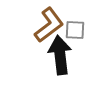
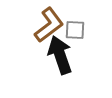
black arrow: rotated 12 degrees counterclockwise
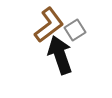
gray square: rotated 35 degrees counterclockwise
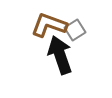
brown L-shape: rotated 123 degrees counterclockwise
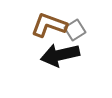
black arrow: rotated 84 degrees counterclockwise
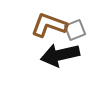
gray square: rotated 10 degrees clockwise
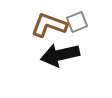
gray square: moved 2 px right, 8 px up
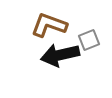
gray square: moved 12 px right, 18 px down
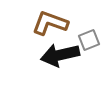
brown L-shape: moved 1 px right, 2 px up
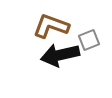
brown L-shape: moved 1 px right, 3 px down
